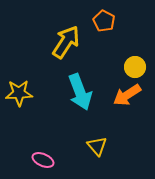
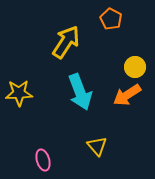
orange pentagon: moved 7 px right, 2 px up
pink ellipse: rotated 50 degrees clockwise
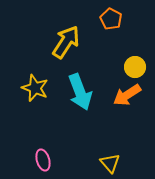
yellow star: moved 16 px right, 5 px up; rotated 24 degrees clockwise
yellow triangle: moved 13 px right, 17 px down
